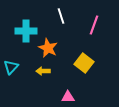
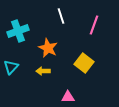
cyan cross: moved 8 px left; rotated 20 degrees counterclockwise
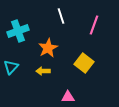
orange star: rotated 18 degrees clockwise
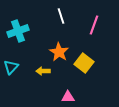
orange star: moved 11 px right, 4 px down; rotated 12 degrees counterclockwise
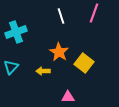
pink line: moved 12 px up
cyan cross: moved 2 px left, 1 px down
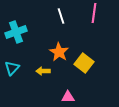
pink line: rotated 12 degrees counterclockwise
cyan triangle: moved 1 px right, 1 px down
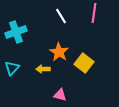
white line: rotated 14 degrees counterclockwise
yellow arrow: moved 2 px up
pink triangle: moved 8 px left, 2 px up; rotated 16 degrees clockwise
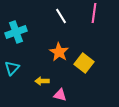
yellow arrow: moved 1 px left, 12 px down
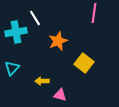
white line: moved 26 px left, 2 px down
cyan cross: rotated 10 degrees clockwise
orange star: moved 1 px left, 11 px up; rotated 18 degrees clockwise
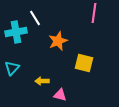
yellow square: rotated 24 degrees counterclockwise
